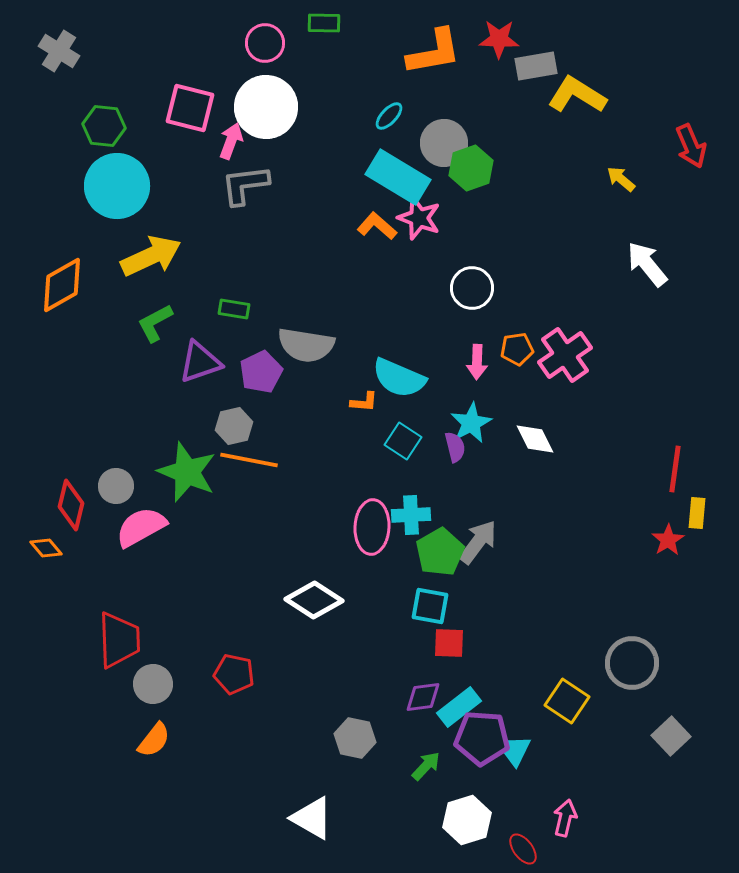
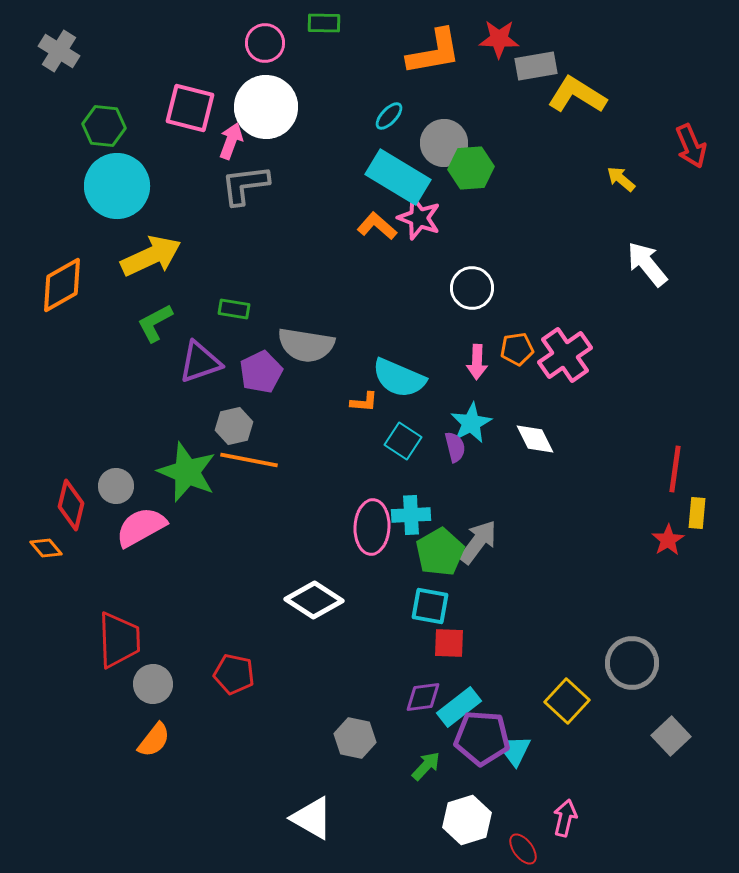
green hexagon at (471, 168): rotated 15 degrees clockwise
yellow square at (567, 701): rotated 9 degrees clockwise
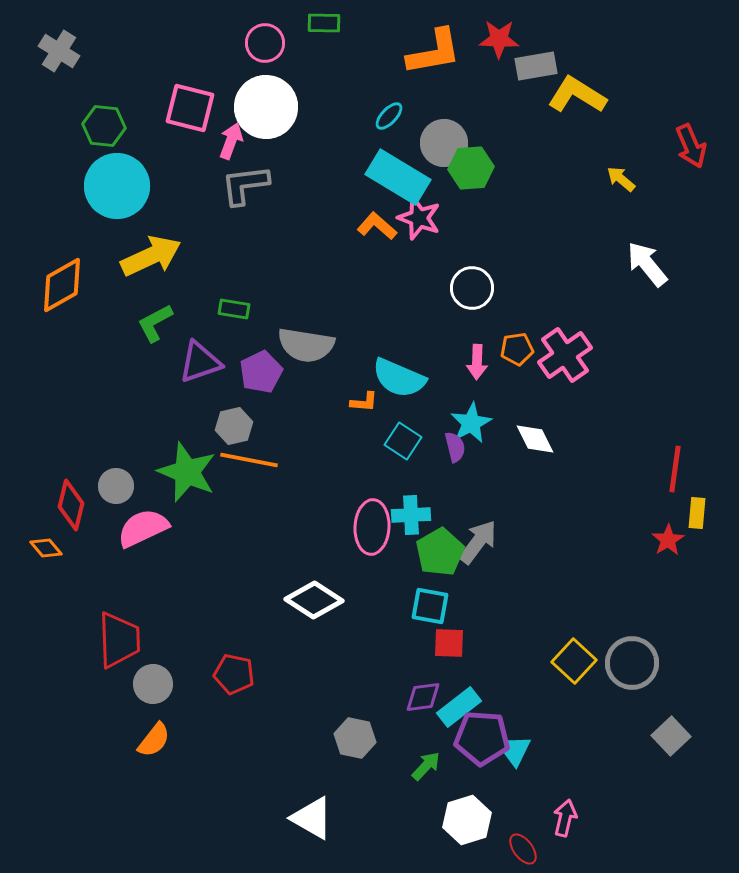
pink semicircle at (141, 527): moved 2 px right, 1 px down; rotated 4 degrees clockwise
yellow square at (567, 701): moved 7 px right, 40 px up
